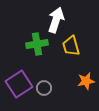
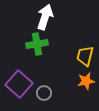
white arrow: moved 11 px left, 3 px up
yellow trapezoid: moved 14 px right, 10 px down; rotated 30 degrees clockwise
purple square: rotated 16 degrees counterclockwise
gray circle: moved 5 px down
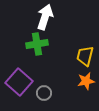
purple square: moved 2 px up
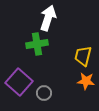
white arrow: moved 3 px right, 1 px down
yellow trapezoid: moved 2 px left
orange star: rotated 18 degrees clockwise
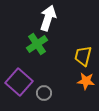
green cross: rotated 25 degrees counterclockwise
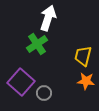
purple square: moved 2 px right
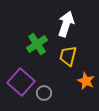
white arrow: moved 18 px right, 6 px down
yellow trapezoid: moved 15 px left
orange star: rotated 18 degrees clockwise
